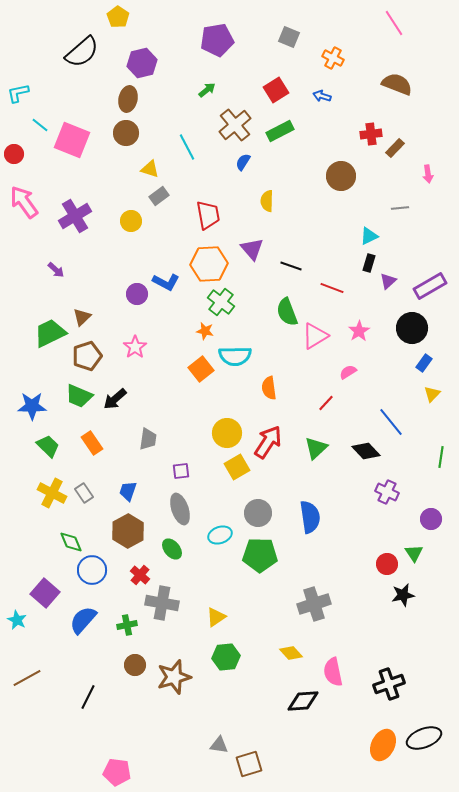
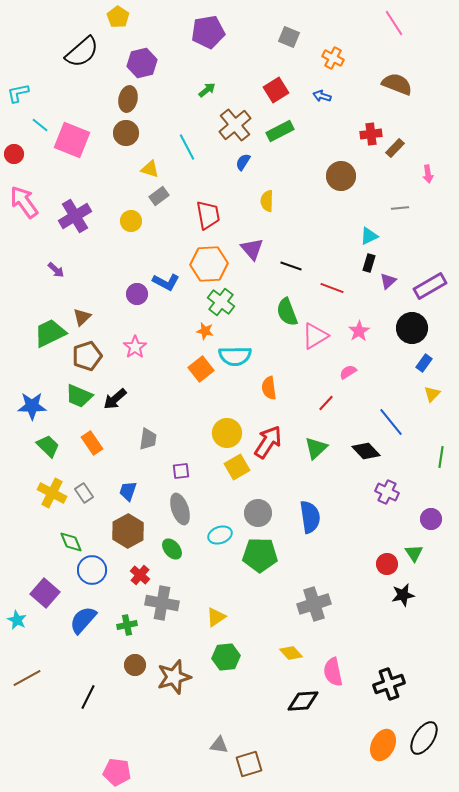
purple pentagon at (217, 40): moved 9 px left, 8 px up
black ellipse at (424, 738): rotated 36 degrees counterclockwise
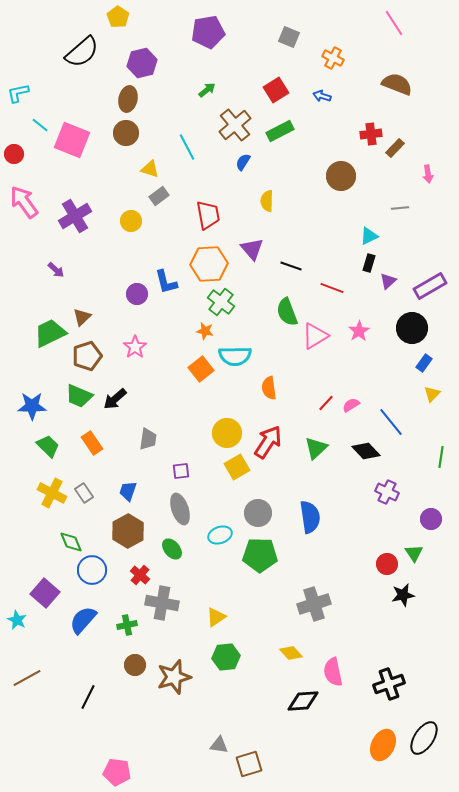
blue L-shape at (166, 282): rotated 48 degrees clockwise
pink semicircle at (348, 372): moved 3 px right, 33 px down
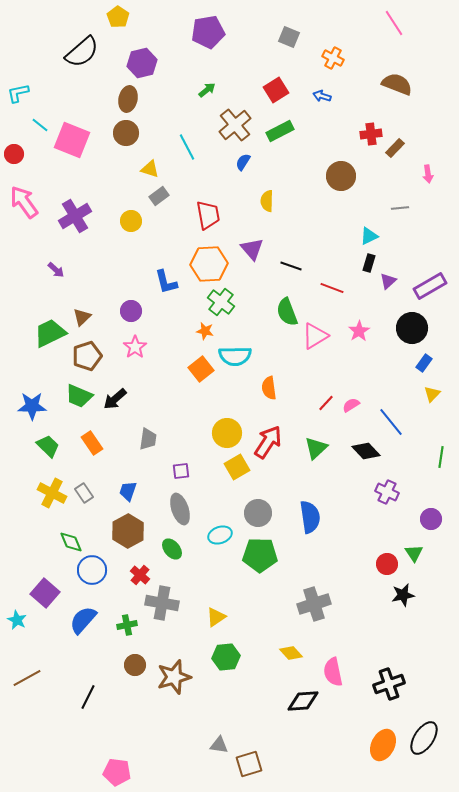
purple circle at (137, 294): moved 6 px left, 17 px down
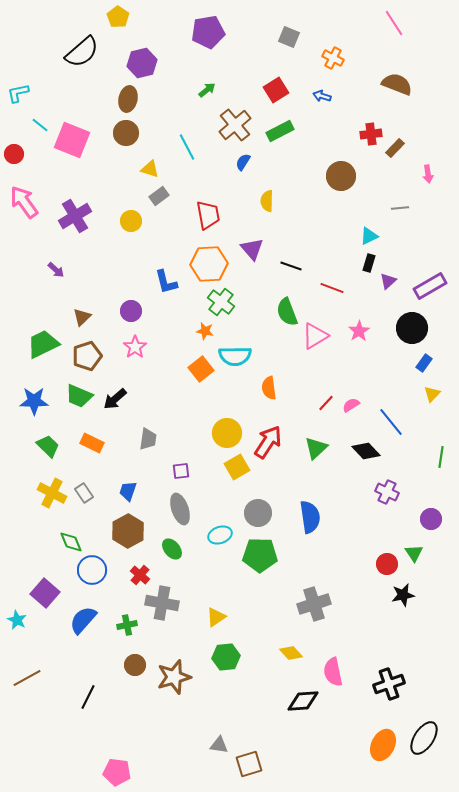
green trapezoid at (50, 333): moved 7 px left, 11 px down
blue star at (32, 406): moved 2 px right, 5 px up
orange rectangle at (92, 443): rotated 30 degrees counterclockwise
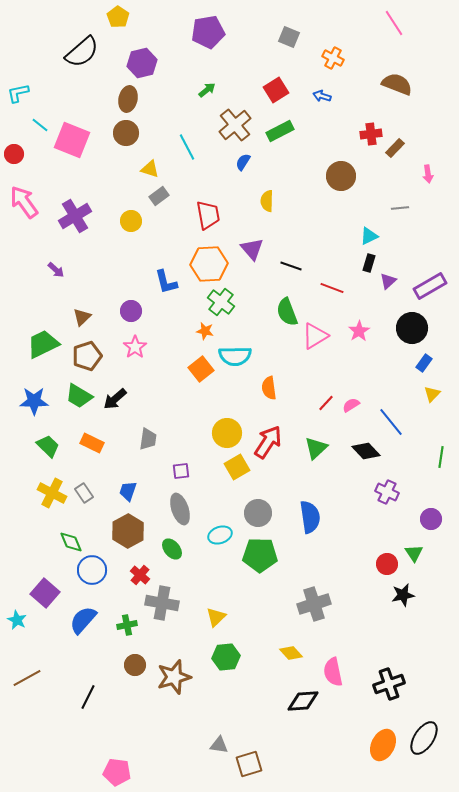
green trapezoid at (79, 396): rotated 8 degrees clockwise
yellow triangle at (216, 617): rotated 10 degrees counterclockwise
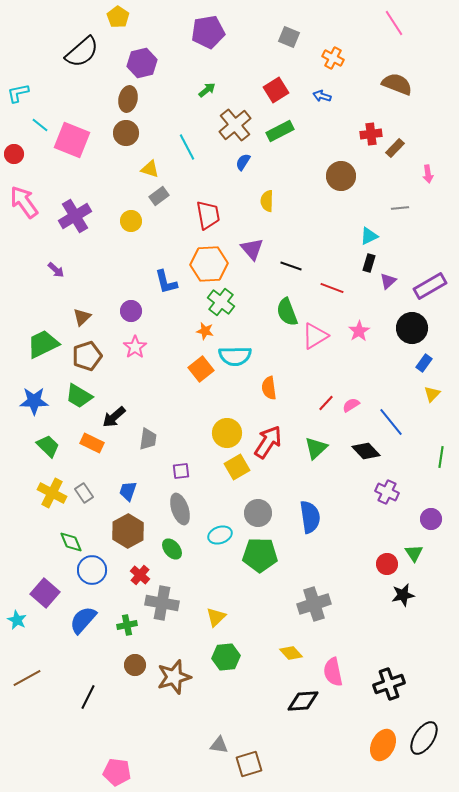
black arrow at (115, 399): moved 1 px left, 18 px down
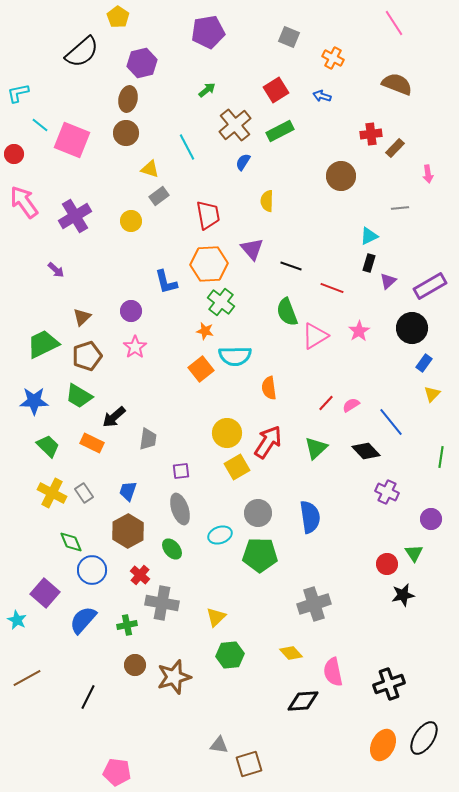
green hexagon at (226, 657): moved 4 px right, 2 px up
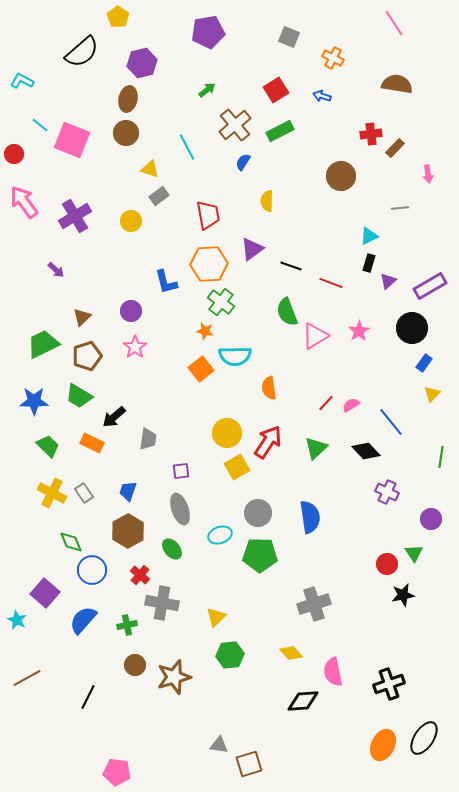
brown semicircle at (397, 84): rotated 12 degrees counterclockwise
cyan L-shape at (18, 93): moved 4 px right, 12 px up; rotated 40 degrees clockwise
purple triangle at (252, 249): rotated 35 degrees clockwise
red line at (332, 288): moved 1 px left, 5 px up
